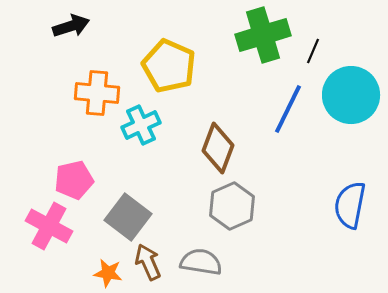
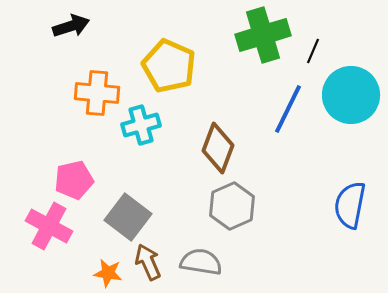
cyan cross: rotated 9 degrees clockwise
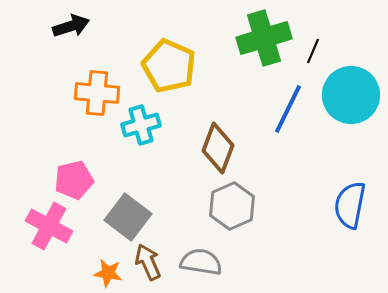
green cross: moved 1 px right, 3 px down
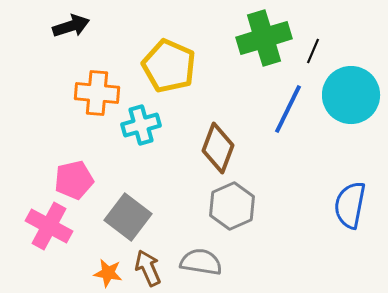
brown arrow: moved 6 px down
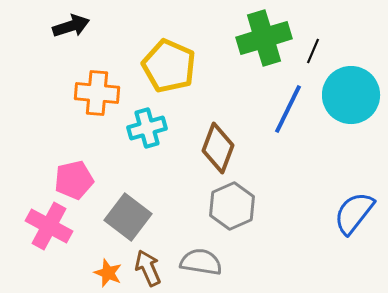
cyan cross: moved 6 px right, 3 px down
blue semicircle: moved 4 px right, 8 px down; rotated 27 degrees clockwise
orange star: rotated 12 degrees clockwise
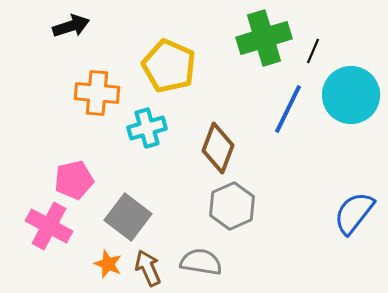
orange star: moved 9 px up
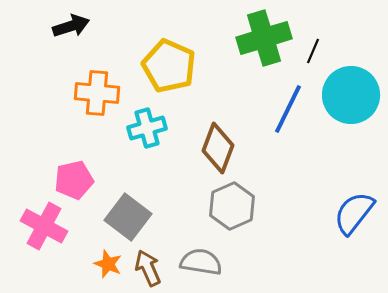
pink cross: moved 5 px left
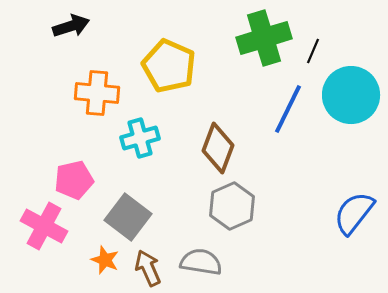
cyan cross: moved 7 px left, 10 px down
orange star: moved 3 px left, 4 px up
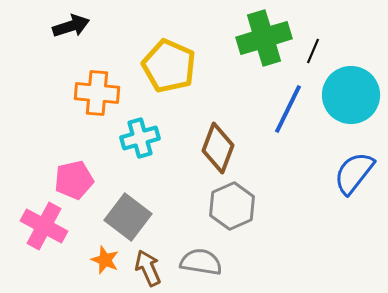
blue semicircle: moved 40 px up
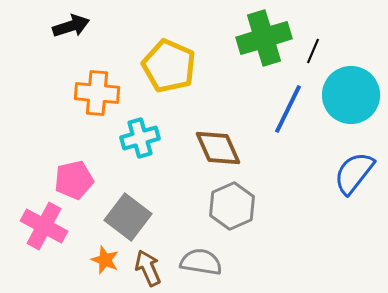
brown diamond: rotated 45 degrees counterclockwise
